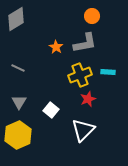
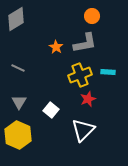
yellow hexagon: rotated 12 degrees counterclockwise
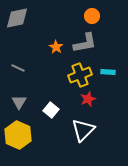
gray diamond: moved 1 px right, 1 px up; rotated 20 degrees clockwise
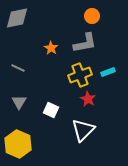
orange star: moved 5 px left, 1 px down
cyan rectangle: rotated 24 degrees counterclockwise
red star: rotated 21 degrees counterclockwise
white square: rotated 14 degrees counterclockwise
yellow hexagon: moved 9 px down
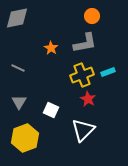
yellow cross: moved 2 px right
yellow hexagon: moved 7 px right, 6 px up; rotated 16 degrees clockwise
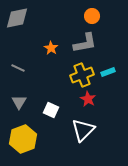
yellow hexagon: moved 2 px left, 1 px down
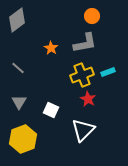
gray diamond: moved 2 px down; rotated 25 degrees counterclockwise
gray line: rotated 16 degrees clockwise
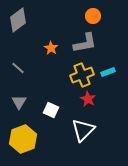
orange circle: moved 1 px right
gray diamond: moved 1 px right
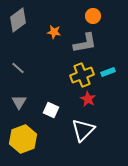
orange star: moved 3 px right, 16 px up; rotated 24 degrees counterclockwise
